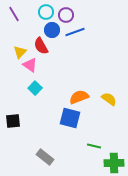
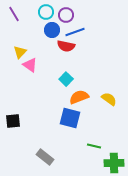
red semicircle: moved 25 px right; rotated 48 degrees counterclockwise
cyan square: moved 31 px right, 9 px up
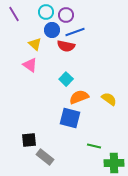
yellow triangle: moved 15 px right, 8 px up; rotated 32 degrees counterclockwise
black square: moved 16 px right, 19 px down
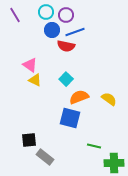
purple line: moved 1 px right, 1 px down
yellow triangle: moved 36 px down; rotated 16 degrees counterclockwise
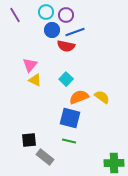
pink triangle: rotated 35 degrees clockwise
yellow semicircle: moved 7 px left, 2 px up
green line: moved 25 px left, 5 px up
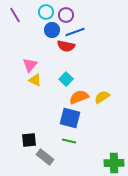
yellow semicircle: rotated 70 degrees counterclockwise
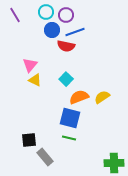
green line: moved 3 px up
gray rectangle: rotated 12 degrees clockwise
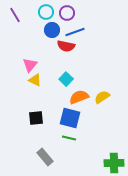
purple circle: moved 1 px right, 2 px up
black square: moved 7 px right, 22 px up
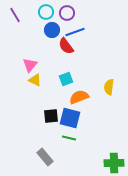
red semicircle: rotated 42 degrees clockwise
cyan square: rotated 24 degrees clockwise
yellow semicircle: moved 7 px right, 10 px up; rotated 49 degrees counterclockwise
black square: moved 15 px right, 2 px up
